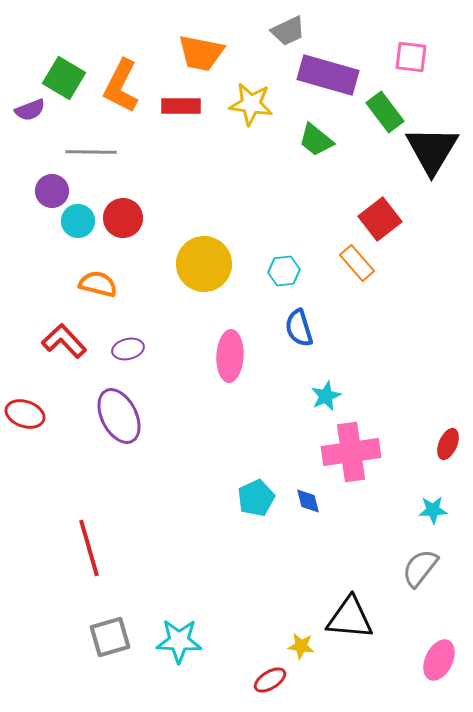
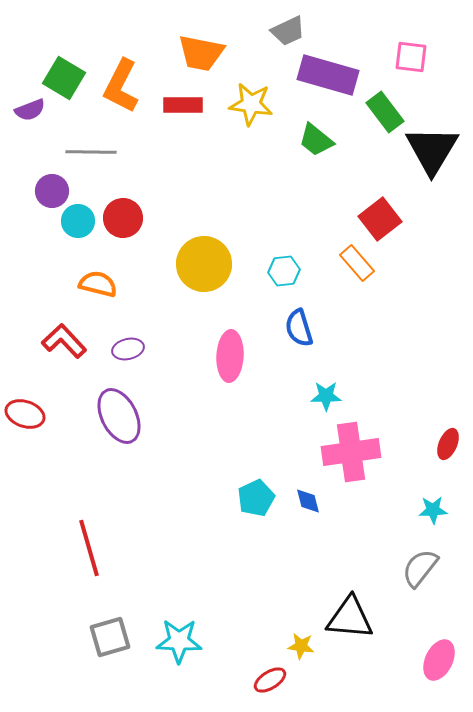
red rectangle at (181, 106): moved 2 px right, 1 px up
cyan star at (326, 396): rotated 24 degrees clockwise
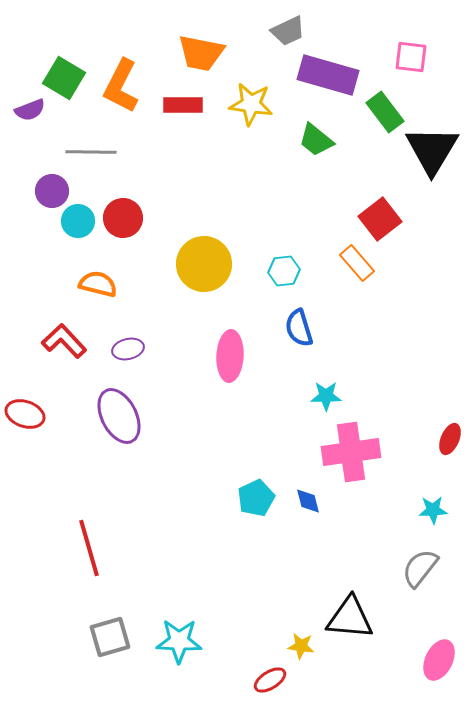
red ellipse at (448, 444): moved 2 px right, 5 px up
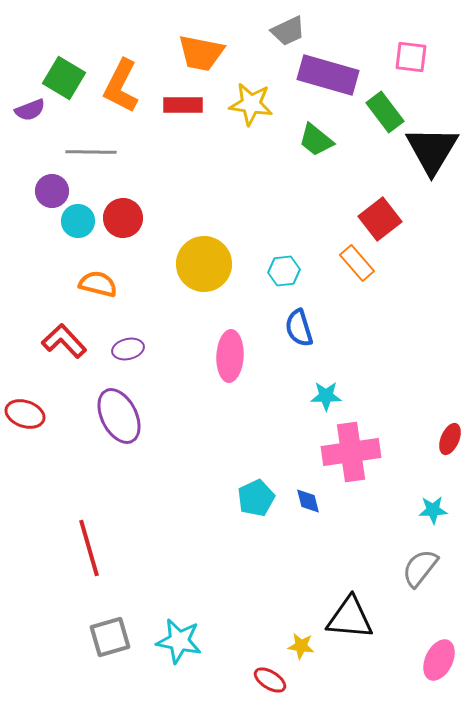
cyan star at (179, 641): rotated 9 degrees clockwise
red ellipse at (270, 680): rotated 64 degrees clockwise
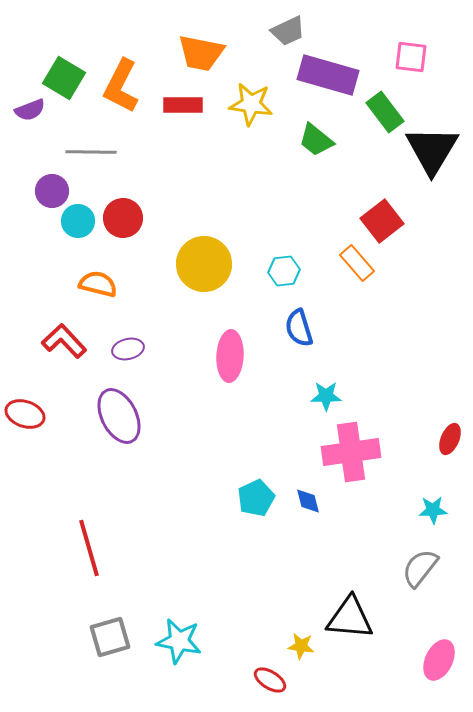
red square at (380, 219): moved 2 px right, 2 px down
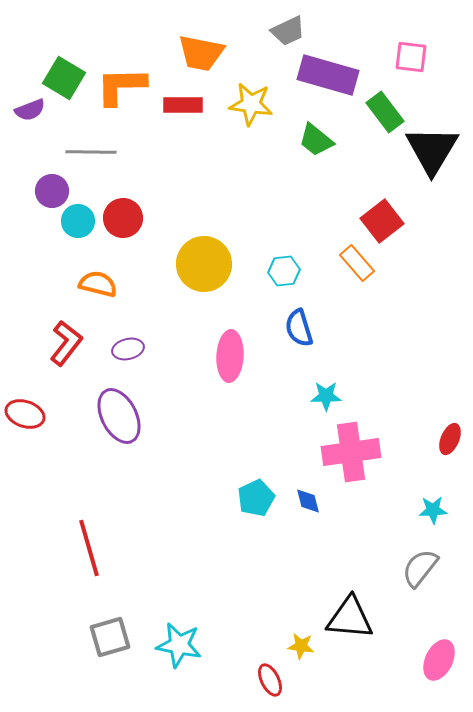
orange L-shape at (121, 86): rotated 62 degrees clockwise
red L-shape at (64, 341): moved 2 px right, 2 px down; rotated 81 degrees clockwise
cyan star at (179, 641): moved 4 px down
red ellipse at (270, 680): rotated 32 degrees clockwise
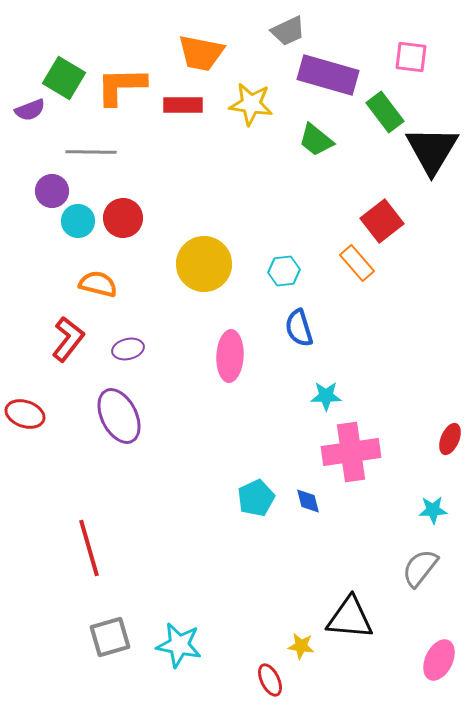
red L-shape at (66, 343): moved 2 px right, 4 px up
